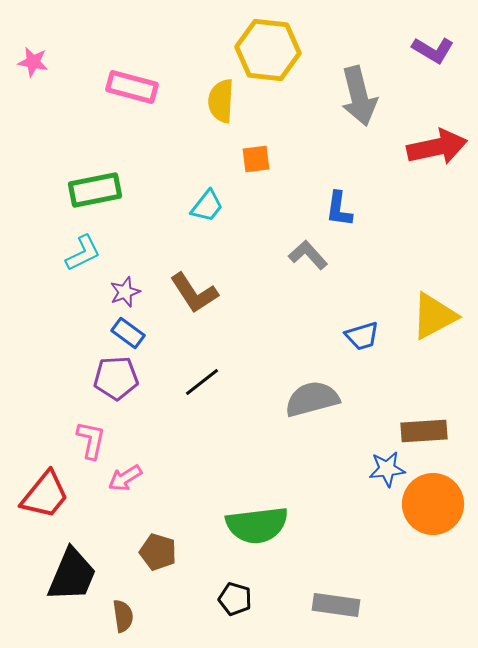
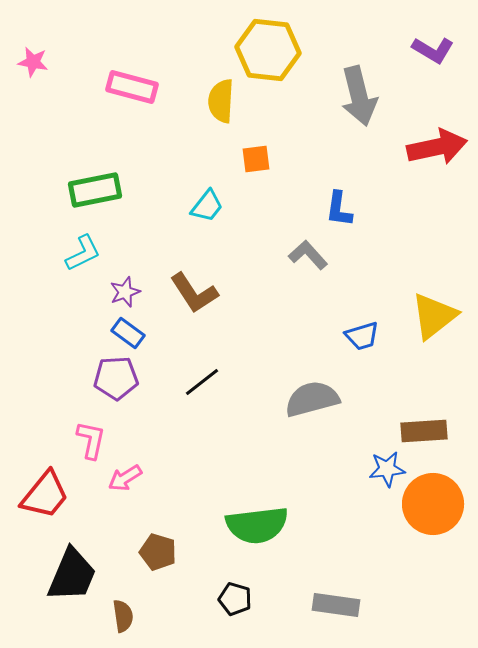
yellow triangle: rotated 10 degrees counterclockwise
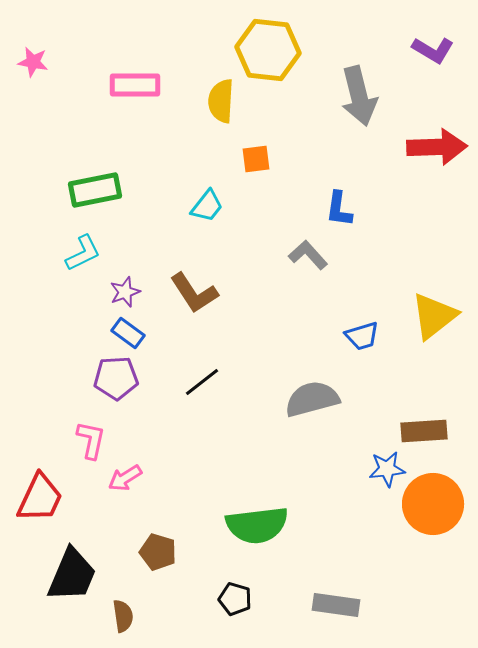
pink rectangle: moved 3 px right, 2 px up; rotated 15 degrees counterclockwise
red arrow: rotated 10 degrees clockwise
red trapezoid: moved 5 px left, 3 px down; rotated 14 degrees counterclockwise
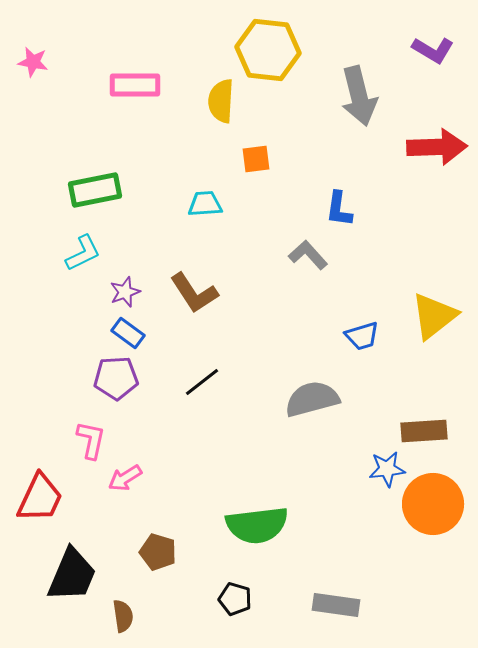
cyan trapezoid: moved 2 px left, 2 px up; rotated 132 degrees counterclockwise
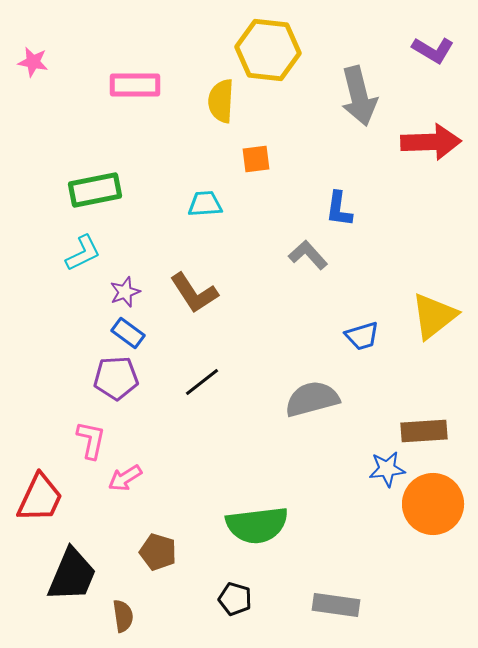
red arrow: moved 6 px left, 5 px up
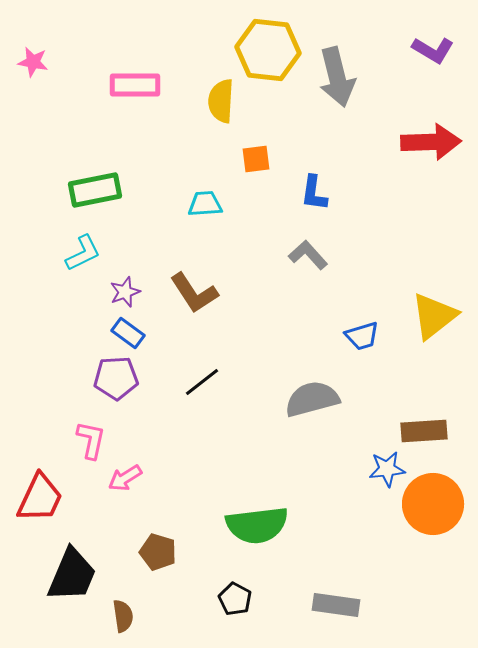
gray arrow: moved 22 px left, 19 px up
blue L-shape: moved 25 px left, 16 px up
black pentagon: rotated 12 degrees clockwise
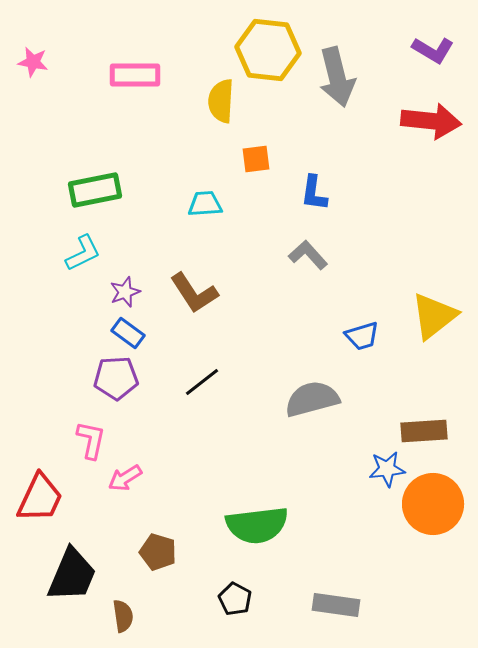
pink rectangle: moved 10 px up
red arrow: moved 21 px up; rotated 8 degrees clockwise
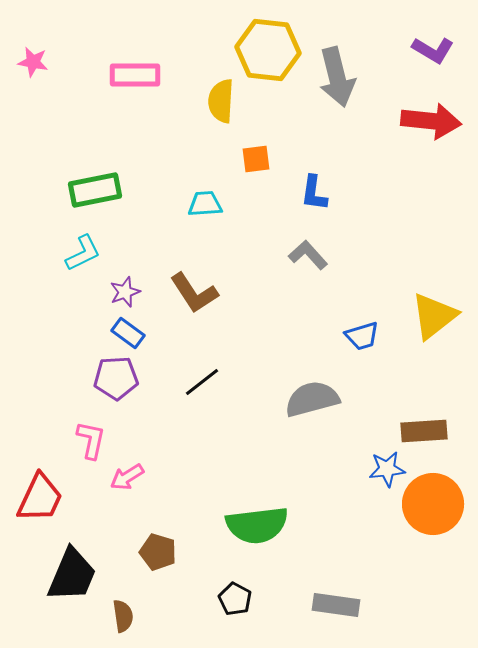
pink arrow: moved 2 px right, 1 px up
